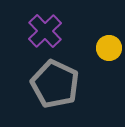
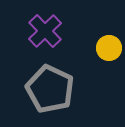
gray pentagon: moved 5 px left, 5 px down
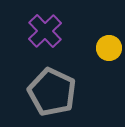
gray pentagon: moved 2 px right, 3 px down
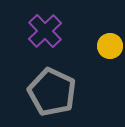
yellow circle: moved 1 px right, 2 px up
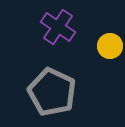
purple cross: moved 13 px right, 4 px up; rotated 12 degrees counterclockwise
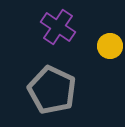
gray pentagon: moved 2 px up
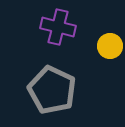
purple cross: rotated 20 degrees counterclockwise
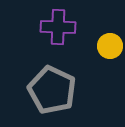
purple cross: rotated 12 degrees counterclockwise
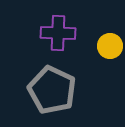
purple cross: moved 6 px down
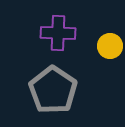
gray pentagon: moved 1 px right; rotated 9 degrees clockwise
